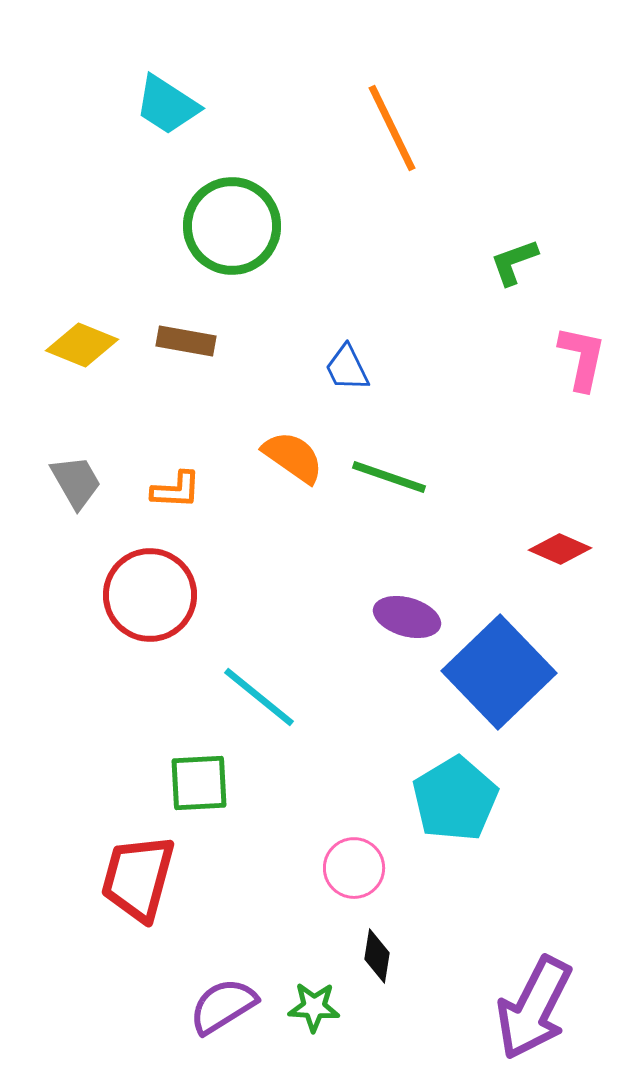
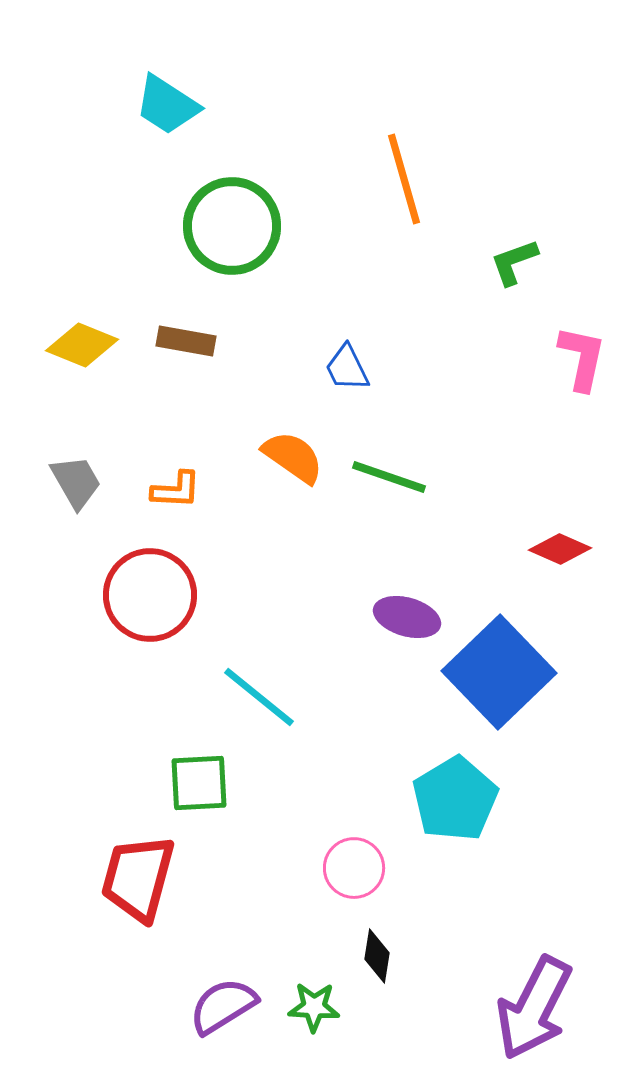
orange line: moved 12 px right, 51 px down; rotated 10 degrees clockwise
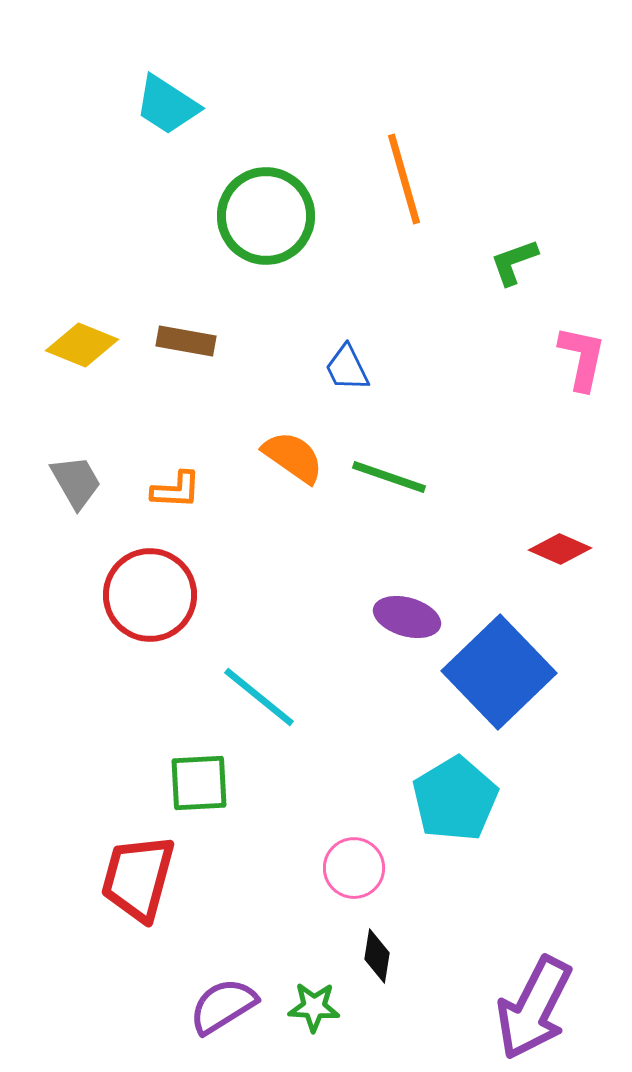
green circle: moved 34 px right, 10 px up
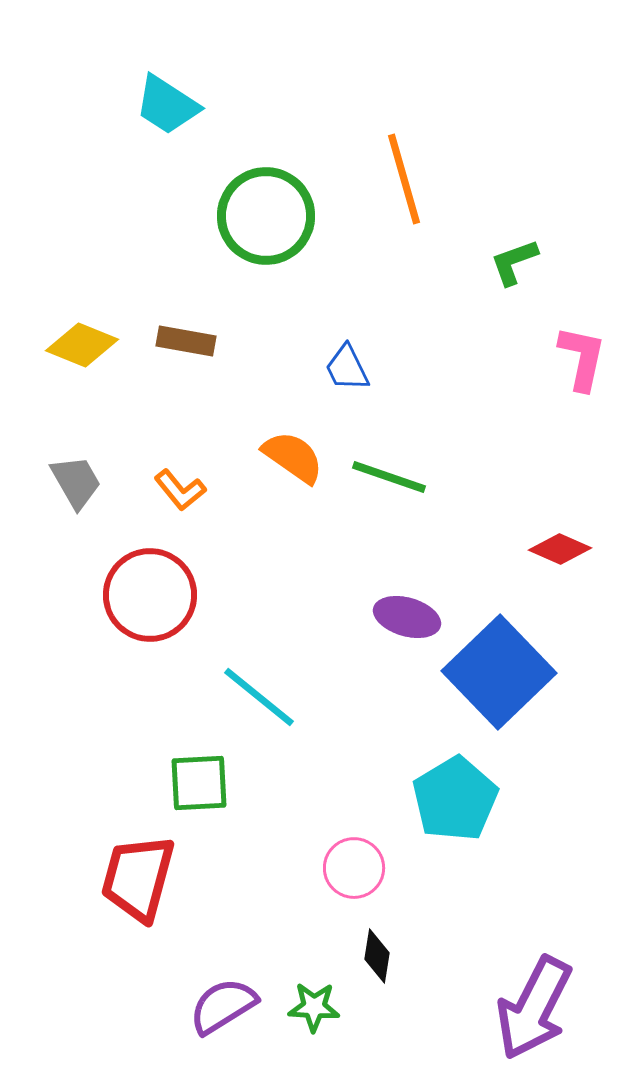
orange L-shape: moved 4 px right; rotated 48 degrees clockwise
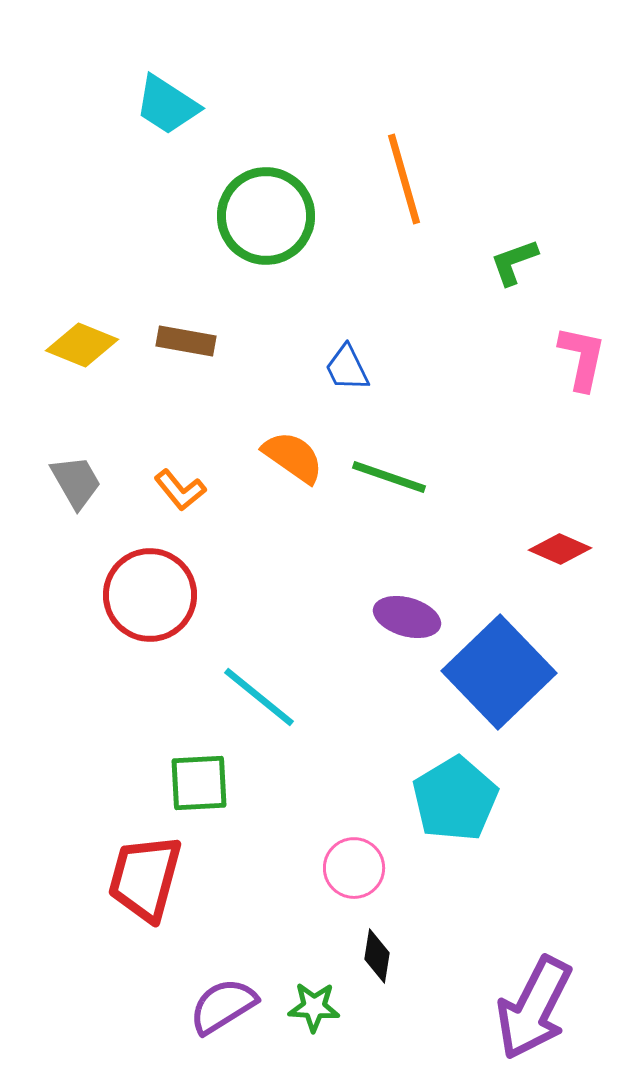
red trapezoid: moved 7 px right
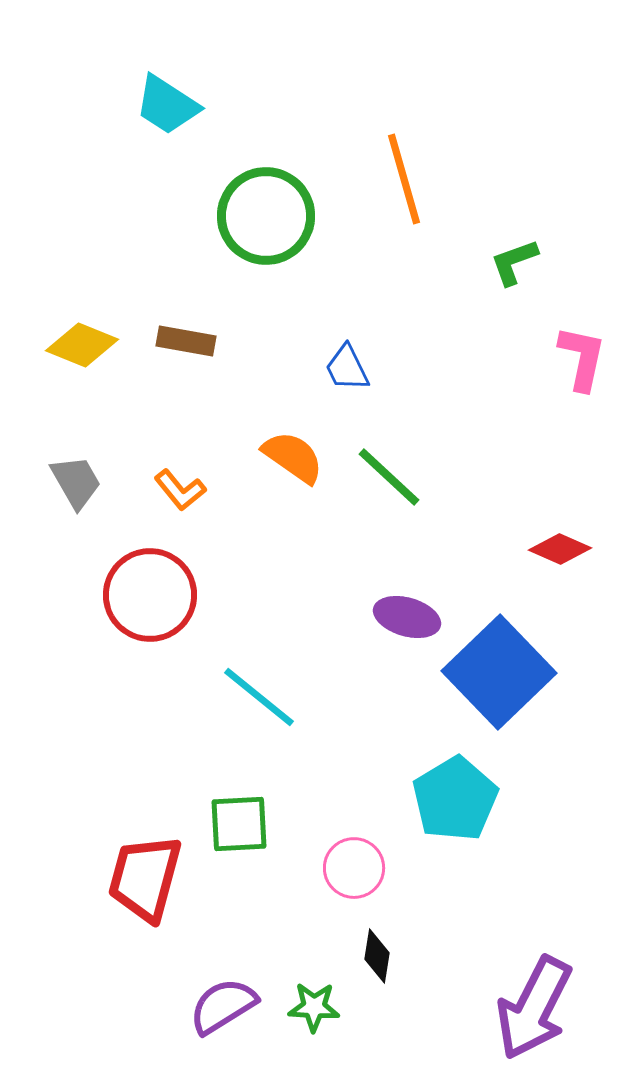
green line: rotated 24 degrees clockwise
green square: moved 40 px right, 41 px down
